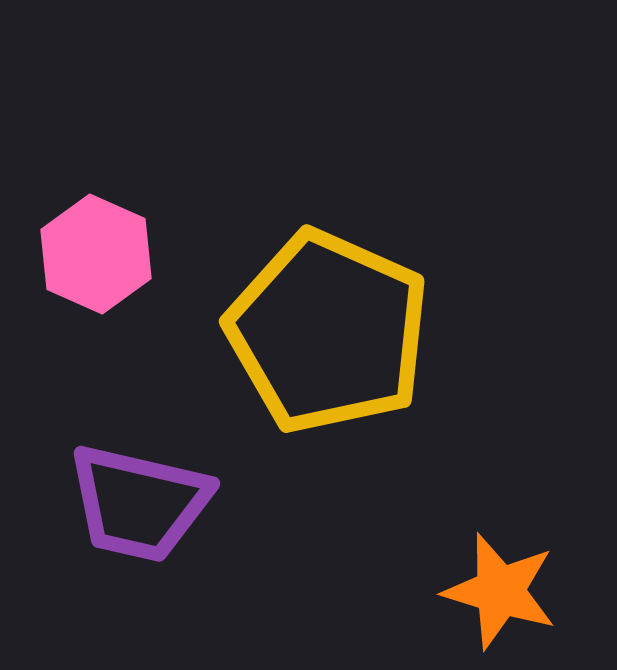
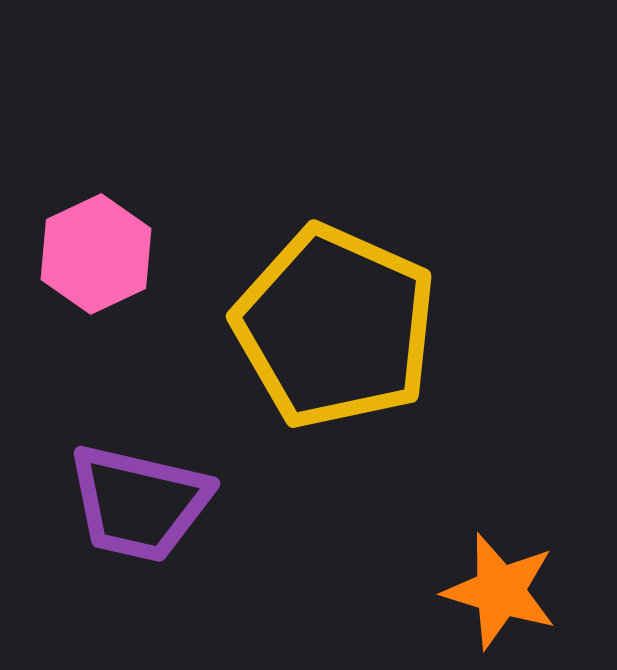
pink hexagon: rotated 11 degrees clockwise
yellow pentagon: moved 7 px right, 5 px up
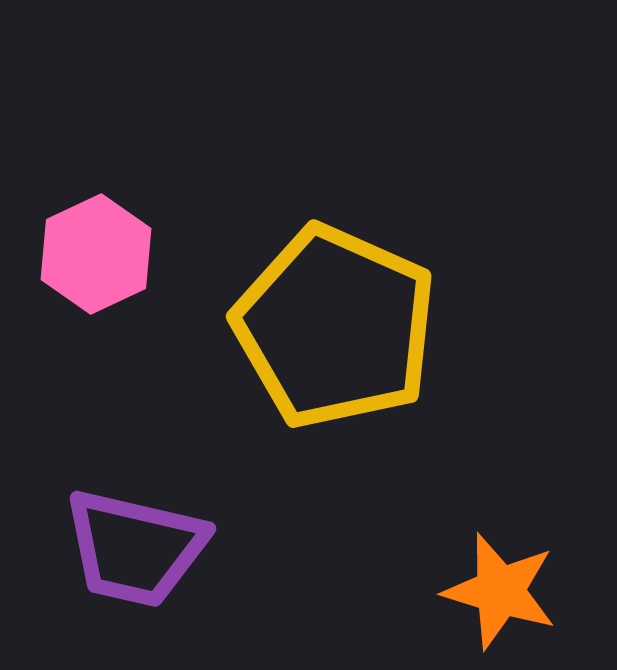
purple trapezoid: moved 4 px left, 45 px down
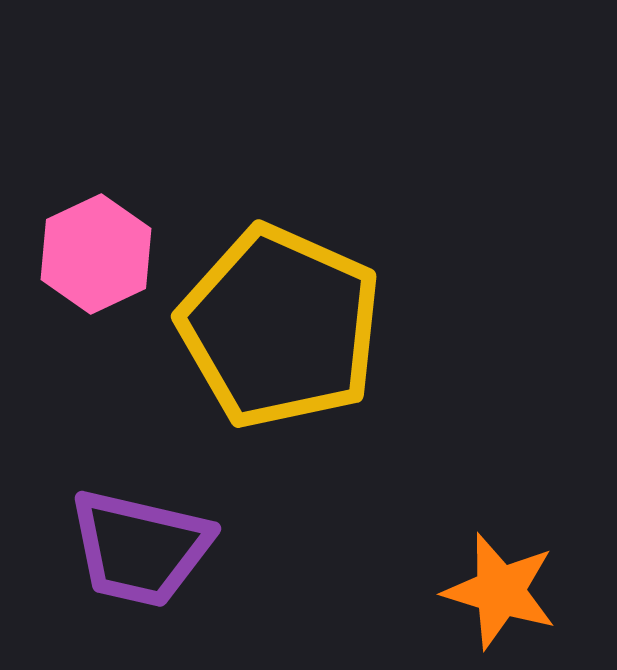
yellow pentagon: moved 55 px left
purple trapezoid: moved 5 px right
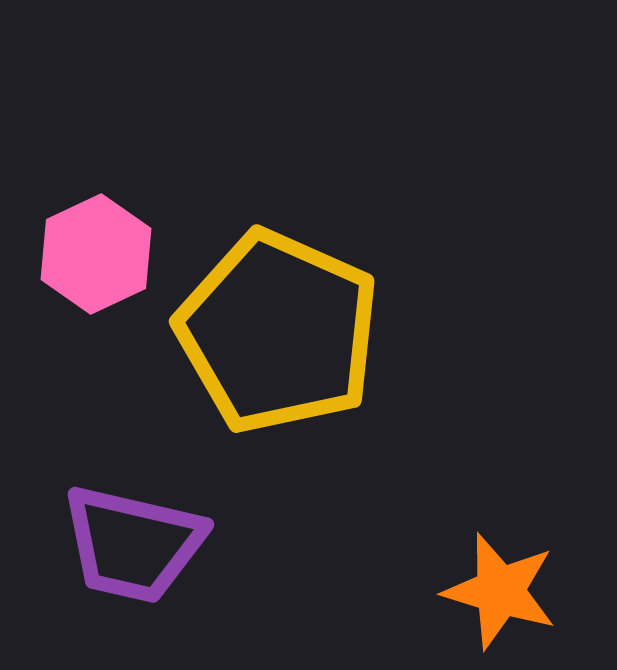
yellow pentagon: moved 2 px left, 5 px down
purple trapezoid: moved 7 px left, 4 px up
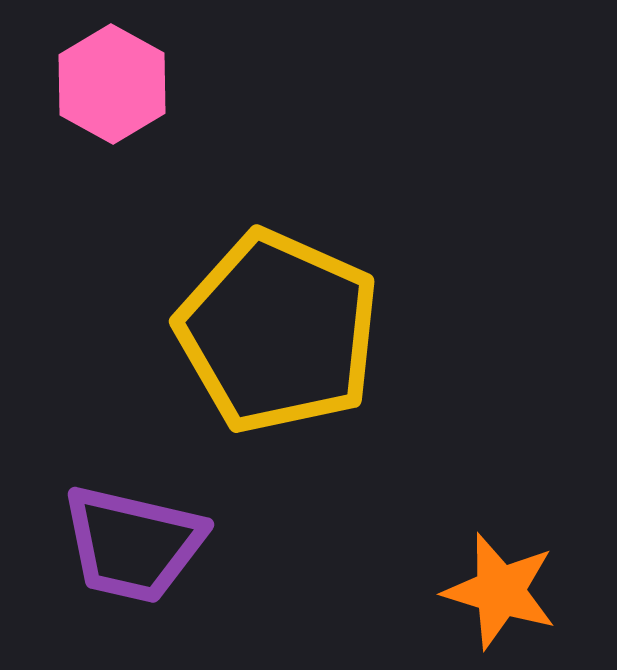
pink hexagon: moved 16 px right, 170 px up; rotated 6 degrees counterclockwise
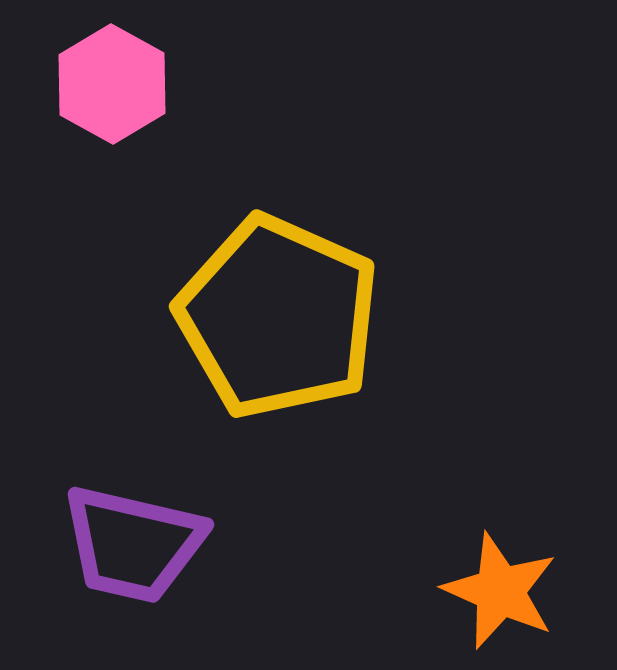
yellow pentagon: moved 15 px up
orange star: rotated 7 degrees clockwise
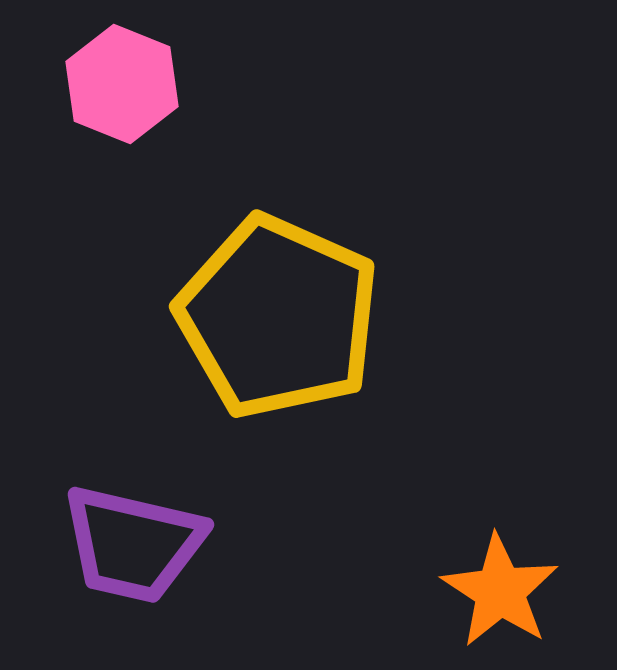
pink hexagon: moved 10 px right; rotated 7 degrees counterclockwise
orange star: rotated 9 degrees clockwise
